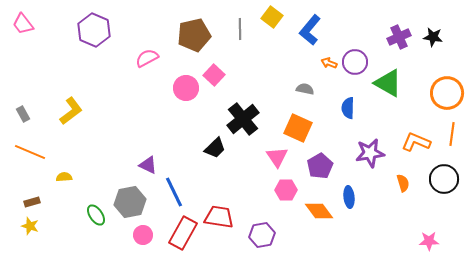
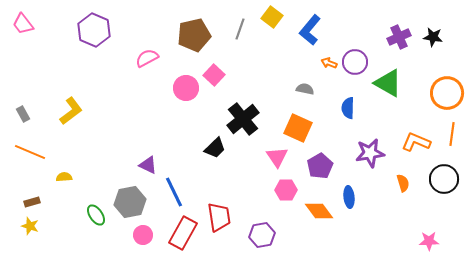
gray line at (240, 29): rotated 20 degrees clockwise
red trapezoid at (219, 217): rotated 72 degrees clockwise
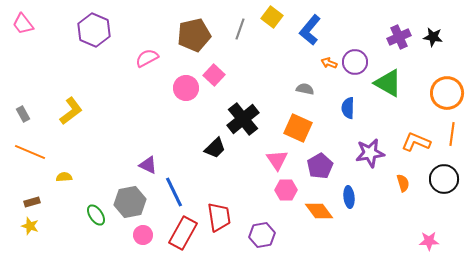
pink triangle at (277, 157): moved 3 px down
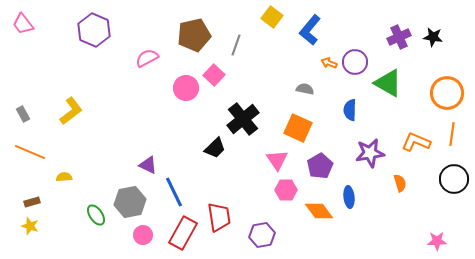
gray line at (240, 29): moved 4 px left, 16 px down
blue semicircle at (348, 108): moved 2 px right, 2 px down
black circle at (444, 179): moved 10 px right
orange semicircle at (403, 183): moved 3 px left
pink star at (429, 241): moved 8 px right
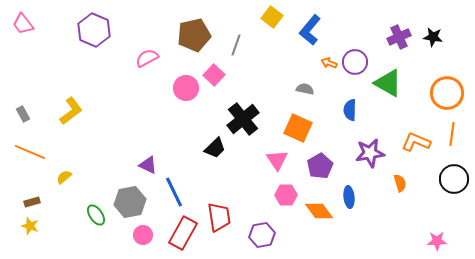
yellow semicircle at (64, 177): rotated 35 degrees counterclockwise
pink hexagon at (286, 190): moved 5 px down
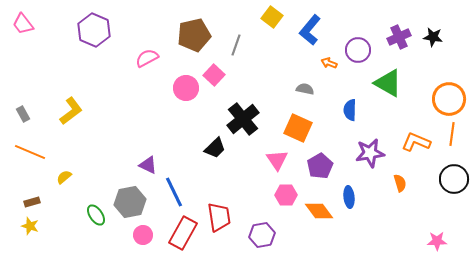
purple circle at (355, 62): moved 3 px right, 12 px up
orange circle at (447, 93): moved 2 px right, 6 px down
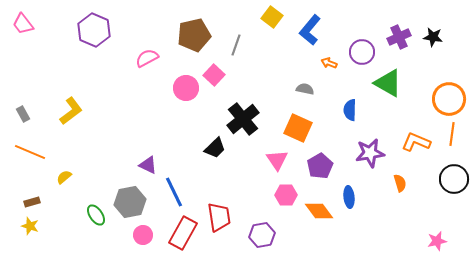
purple circle at (358, 50): moved 4 px right, 2 px down
pink star at (437, 241): rotated 12 degrees counterclockwise
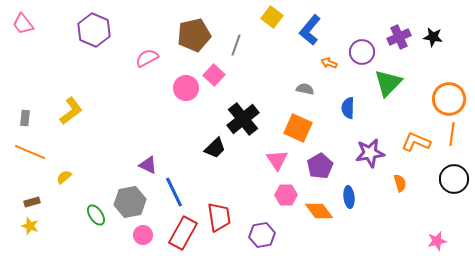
green triangle at (388, 83): rotated 44 degrees clockwise
blue semicircle at (350, 110): moved 2 px left, 2 px up
gray rectangle at (23, 114): moved 2 px right, 4 px down; rotated 35 degrees clockwise
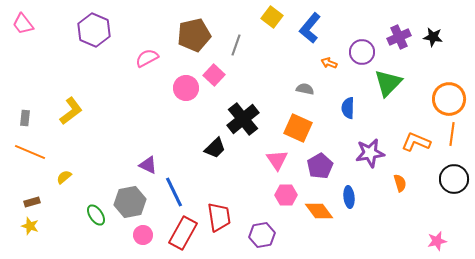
blue L-shape at (310, 30): moved 2 px up
